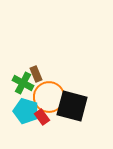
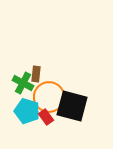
brown rectangle: rotated 28 degrees clockwise
cyan pentagon: moved 1 px right
red rectangle: moved 4 px right
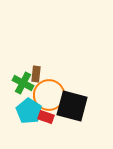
orange circle: moved 2 px up
cyan pentagon: moved 2 px right; rotated 15 degrees clockwise
red rectangle: rotated 35 degrees counterclockwise
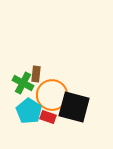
orange circle: moved 3 px right
black square: moved 2 px right, 1 px down
red rectangle: moved 2 px right
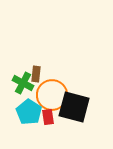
cyan pentagon: moved 1 px down
red rectangle: rotated 63 degrees clockwise
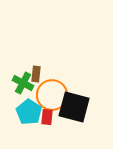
red rectangle: moved 1 px left; rotated 14 degrees clockwise
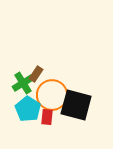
brown rectangle: rotated 28 degrees clockwise
green cross: rotated 30 degrees clockwise
black square: moved 2 px right, 2 px up
cyan pentagon: moved 1 px left, 3 px up
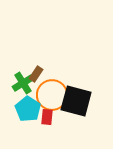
black square: moved 4 px up
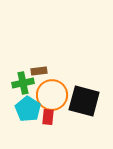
brown rectangle: moved 3 px right, 3 px up; rotated 49 degrees clockwise
green cross: rotated 20 degrees clockwise
black square: moved 8 px right
red rectangle: moved 1 px right
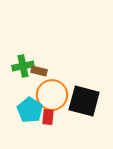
brown rectangle: rotated 21 degrees clockwise
green cross: moved 17 px up
cyan pentagon: moved 2 px right, 1 px down
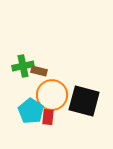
cyan pentagon: moved 1 px right, 1 px down
